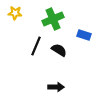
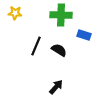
green cross: moved 8 px right, 4 px up; rotated 25 degrees clockwise
black arrow: rotated 49 degrees counterclockwise
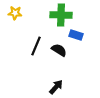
blue rectangle: moved 8 px left
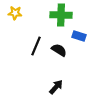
blue rectangle: moved 3 px right, 1 px down
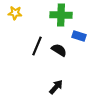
black line: moved 1 px right
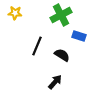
green cross: rotated 30 degrees counterclockwise
black semicircle: moved 3 px right, 5 px down
black arrow: moved 1 px left, 5 px up
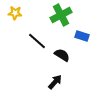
blue rectangle: moved 3 px right
black line: moved 5 px up; rotated 72 degrees counterclockwise
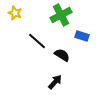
yellow star: rotated 16 degrees clockwise
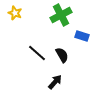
black line: moved 12 px down
black semicircle: rotated 28 degrees clockwise
